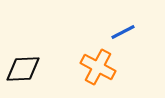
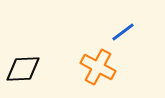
blue line: rotated 10 degrees counterclockwise
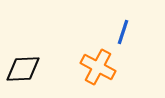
blue line: rotated 35 degrees counterclockwise
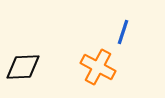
black diamond: moved 2 px up
